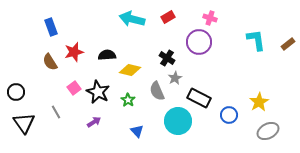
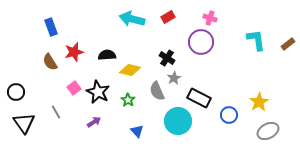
purple circle: moved 2 px right
gray star: moved 1 px left
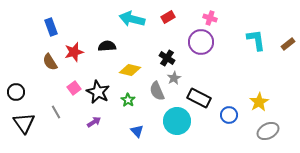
black semicircle: moved 9 px up
cyan circle: moved 1 px left
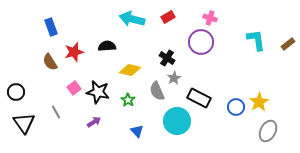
black star: rotated 15 degrees counterclockwise
blue circle: moved 7 px right, 8 px up
gray ellipse: rotated 35 degrees counterclockwise
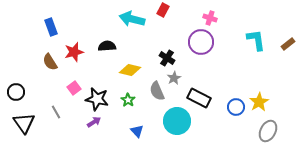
red rectangle: moved 5 px left, 7 px up; rotated 32 degrees counterclockwise
black star: moved 1 px left, 7 px down
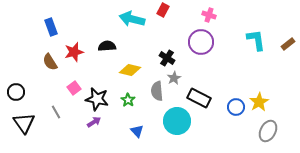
pink cross: moved 1 px left, 3 px up
gray semicircle: rotated 18 degrees clockwise
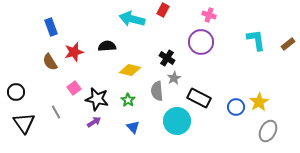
blue triangle: moved 4 px left, 4 px up
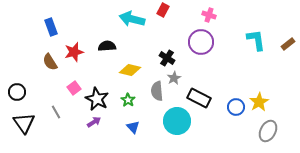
black circle: moved 1 px right
black star: rotated 15 degrees clockwise
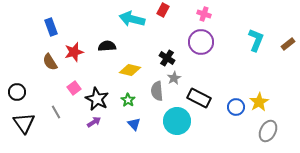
pink cross: moved 5 px left, 1 px up
cyan L-shape: rotated 30 degrees clockwise
blue triangle: moved 1 px right, 3 px up
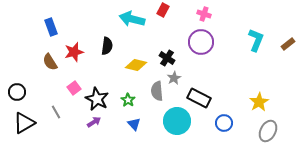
black semicircle: rotated 102 degrees clockwise
yellow diamond: moved 6 px right, 5 px up
blue circle: moved 12 px left, 16 px down
black triangle: rotated 35 degrees clockwise
